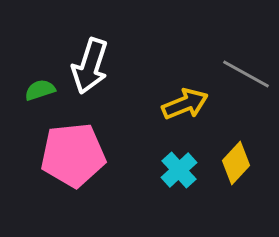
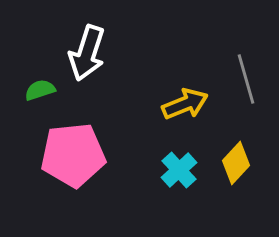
white arrow: moved 3 px left, 13 px up
gray line: moved 5 px down; rotated 45 degrees clockwise
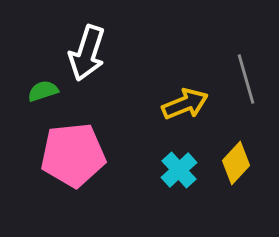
green semicircle: moved 3 px right, 1 px down
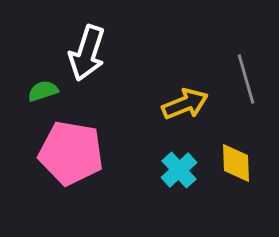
pink pentagon: moved 2 px left, 2 px up; rotated 16 degrees clockwise
yellow diamond: rotated 45 degrees counterclockwise
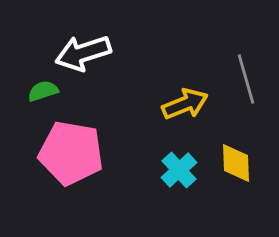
white arrow: moved 4 px left; rotated 54 degrees clockwise
